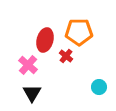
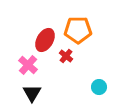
orange pentagon: moved 1 px left, 2 px up
red ellipse: rotated 15 degrees clockwise
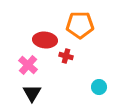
orange pentagon: moved 2 px right, 5 px up
red ellipse: rotated 65 degrees clockwise
red cross: rotated 24 degrees counterclockwise
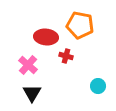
orange pentagon: rotated 12 degrees clockwise
red ellipse: moved 1 px right, 3 px up
cyan circle: moved 1 px left, 1 px up
